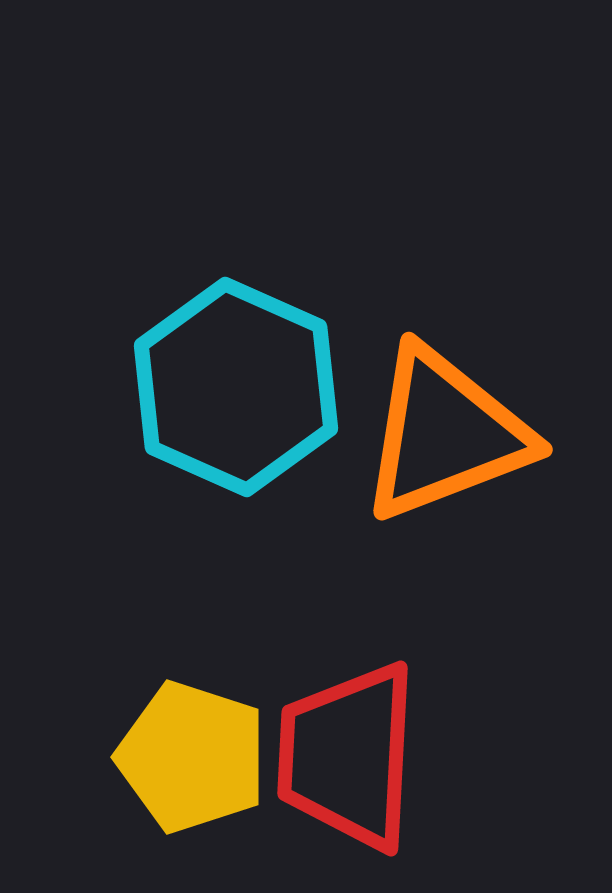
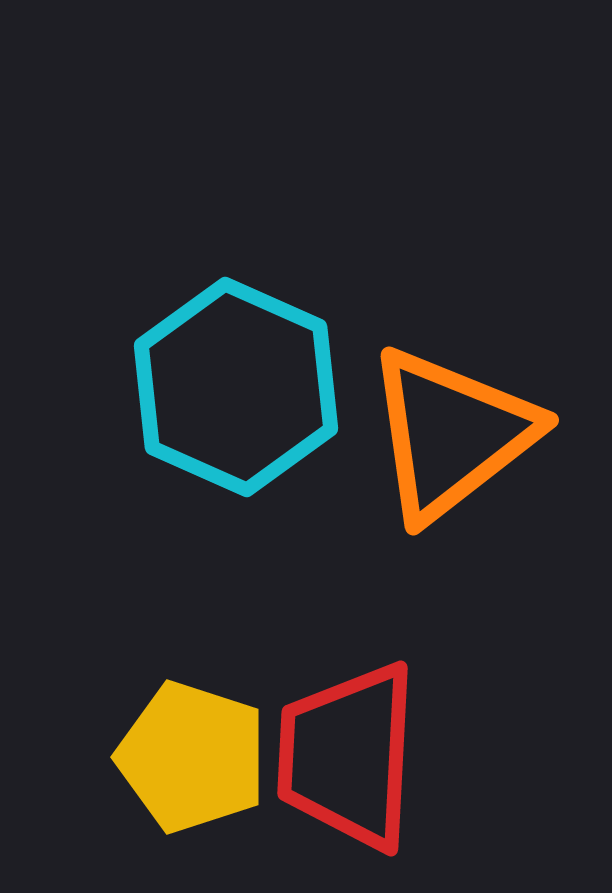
orange triangle: moved 6 px right; rotated 17 degrees counterclockwise
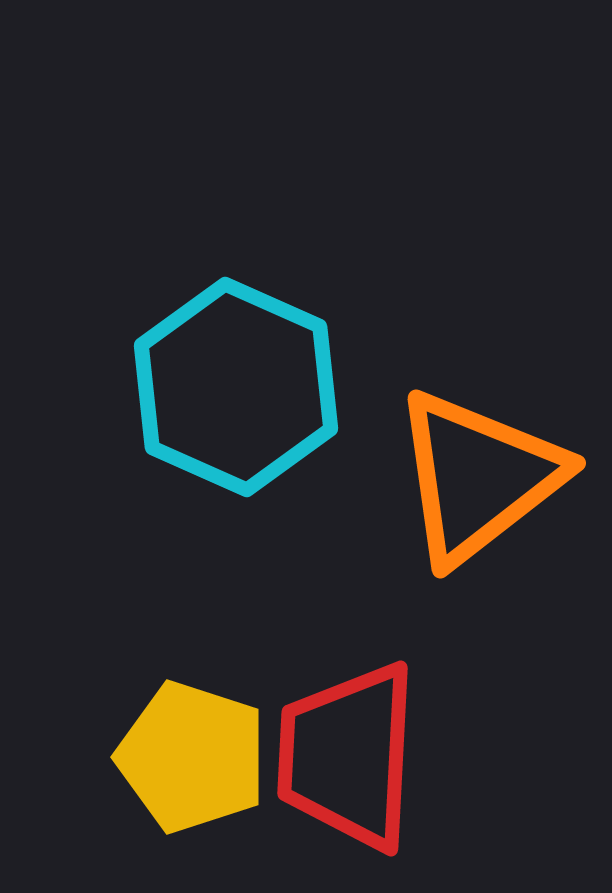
orange triangle: moved 27 px right, 43 px down
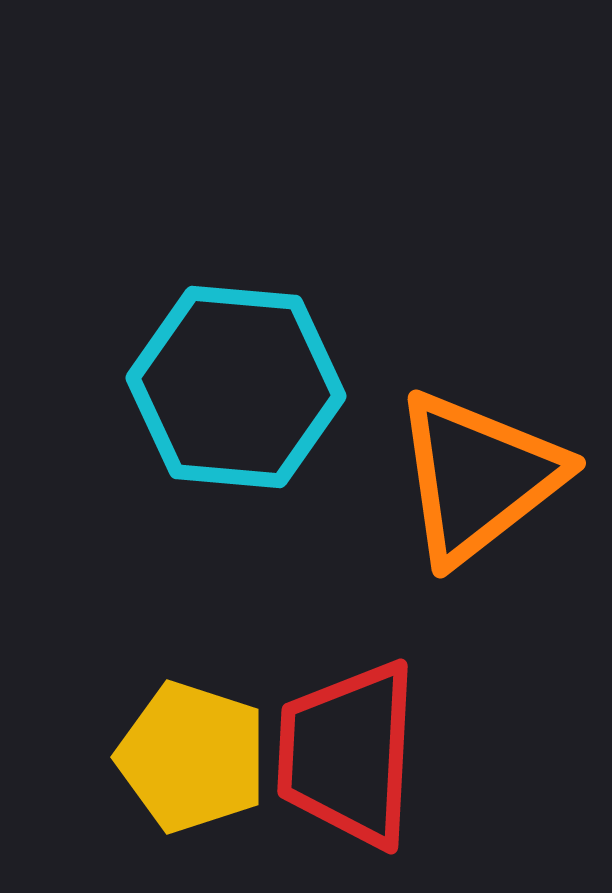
cyan hexagon: rotated 19 degrees counterclockwise
red trapezoid: moved 2 px up
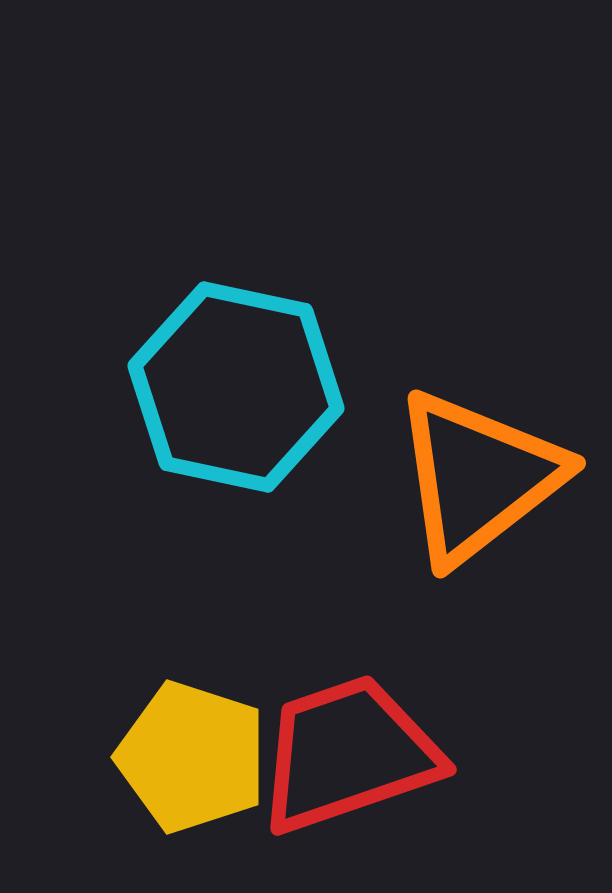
cyan hexagon: rotated 7 degrees clockwise
red trapezoid: rotated 68 degrees clockwise
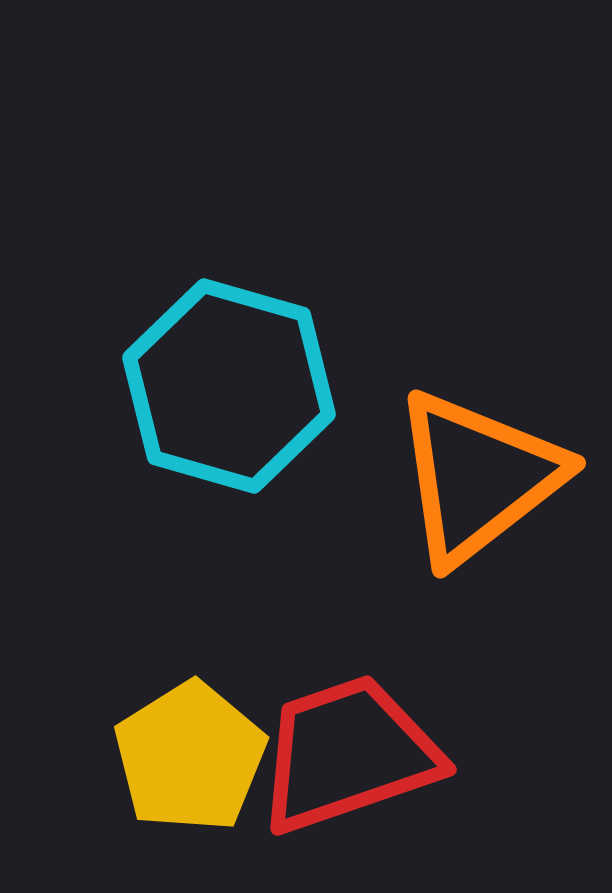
cyan hexagon: moved 7 px left, 1 px up; rotated 4 degrees clockwise
yellow pentagon: moved 2 px left; rotated 22 degrees clockwise
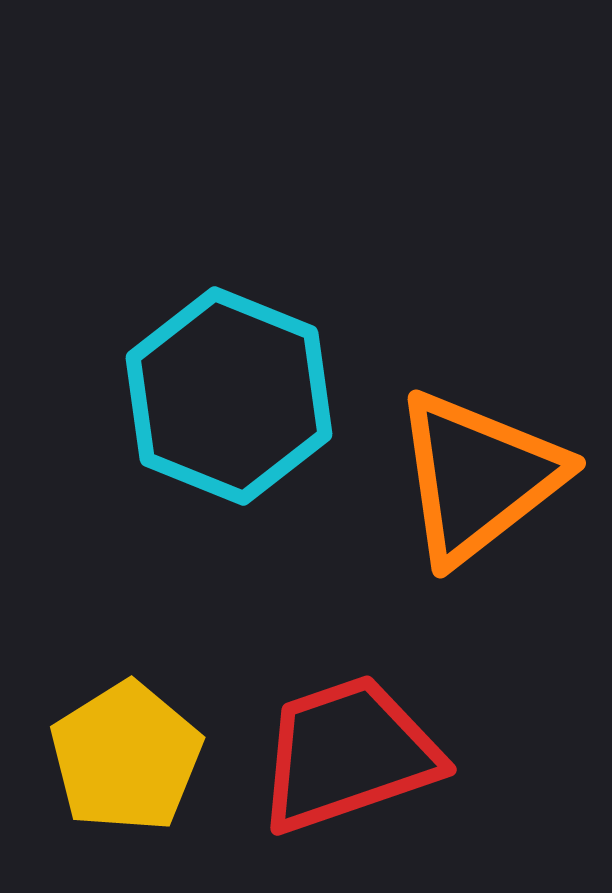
cyan hexagon: moved 10 px down; rotated 6 degrees clockwise
yellow pentagon: moved 64 px left
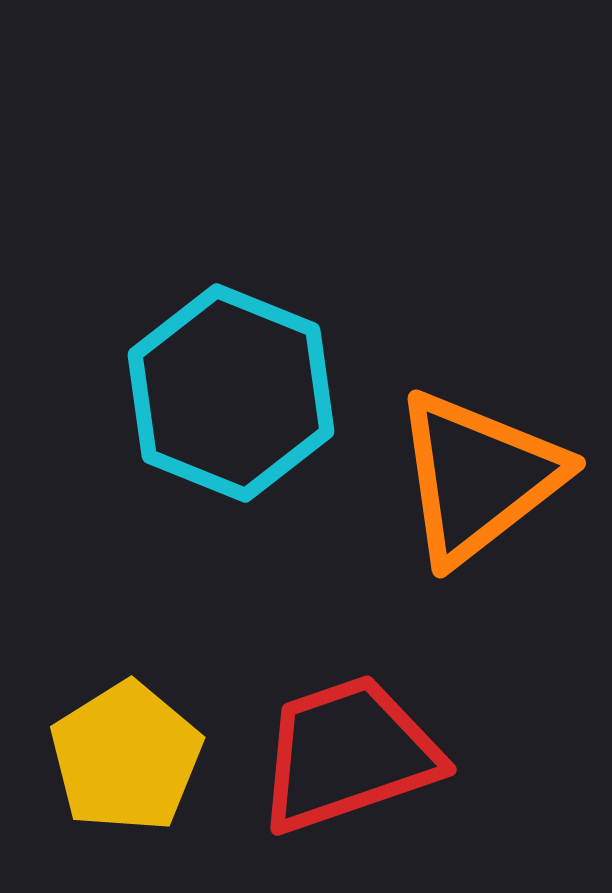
cyan hexagon: moved 2 px right, 3 px up
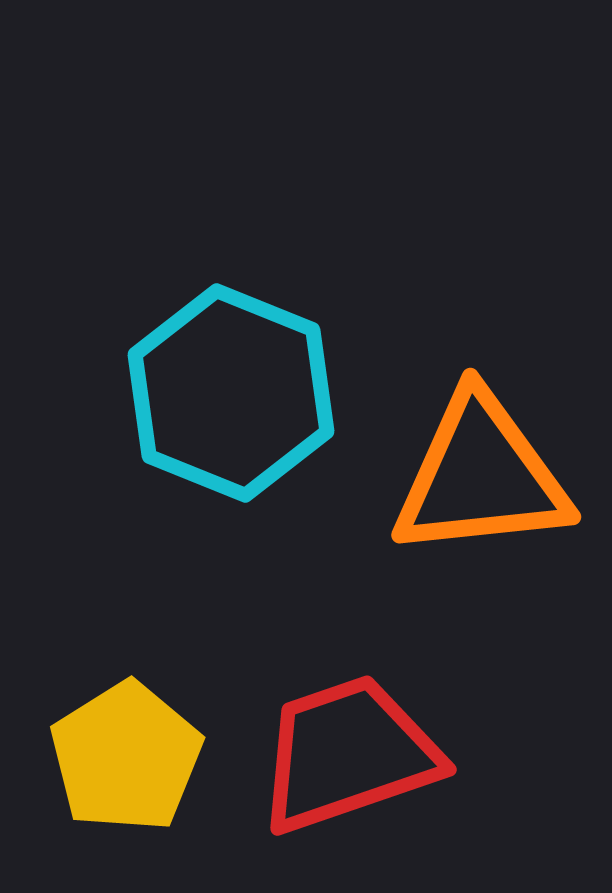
orange triangle: moved 3 px right, 1 px up; rotated 32 degrees clockwise
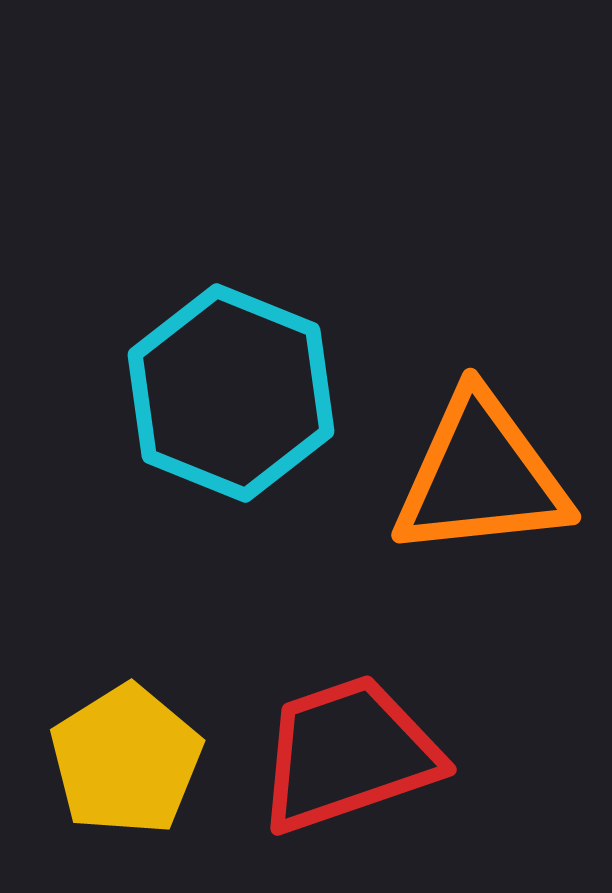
yellow pentagon: moved 3 px down
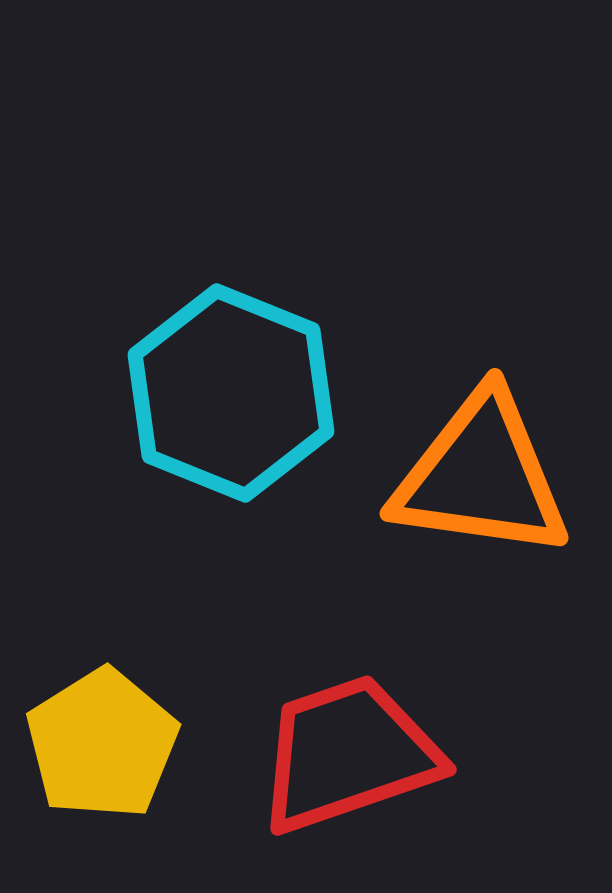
orange triangle: rotated 14 degrees clockwise
yellow pentagon: moved 24 px left, 16 px up
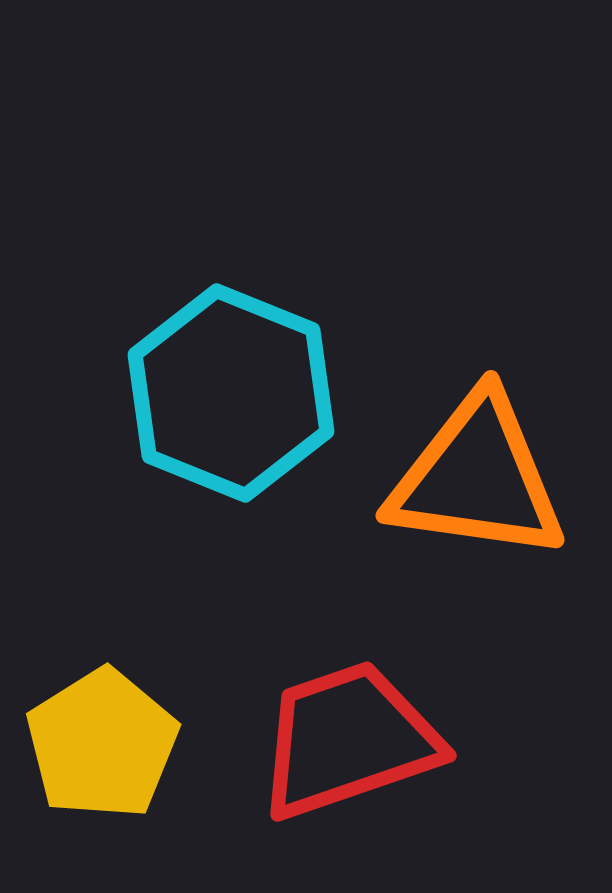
orange triangle: moved 4 px left, 2 px down
red trapezoid: moved 14 px up
